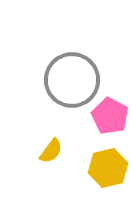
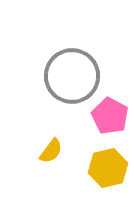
gray circle: moved 4 px up
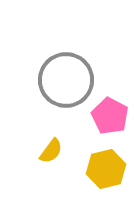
gray circle: moved 6 px left, 4 px down
yellow hexagon: moved 2 px left, 1 px down
